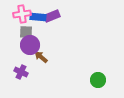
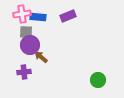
purple rectangle: moved 16 px right
purple cross: moved 3 px right; rotated 32 degrees counterclockwise
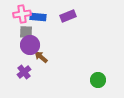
purple cross: rotated 32 degrees counterclockwise
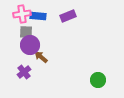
blue rectangle: moved 1 px up
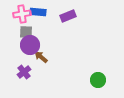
blue rectangle: moved 4 px up
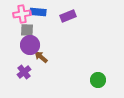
gray square: moved 1 px right, 2 px up
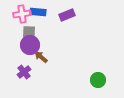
purple rectangle: moved 1 px left, 1 px up
gray square: moved 2 px right, 2 px down
